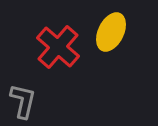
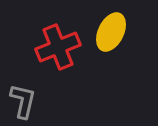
red cross: rotated 27 degrees clockwise
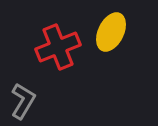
gray L-shape: rotated 18 degrees clockwise
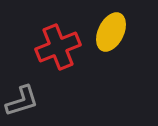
gray L-shape: moved 1 px left; rotated 42 degrees clockwise
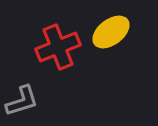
yellow ellipse: rotated 27 degrees clockwise
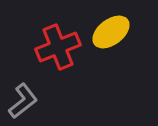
gray L-shape: moved 1 px right; rotated 21 degrees counterclockwise
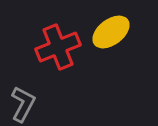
gray L-shape: moved 3 px down; rotated 24 degrees counterclockwise
